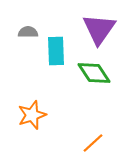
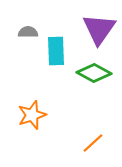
green diamond: rotated 28 degrees counterclockwise
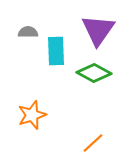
purple triangle: moved 1 px left, 1 px down
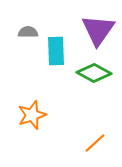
orange line: moved 2 px right
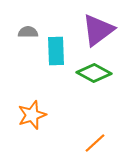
purple triangle: rotated 18 degrees clockwise
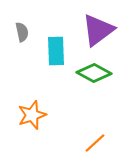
gray semicircle: moved 6 px left; rotated 78 degrees clockwise
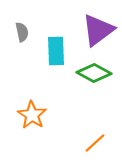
orange star: rotated 20 degrees counterclockwise
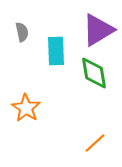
purple triangle: rotated 6 degrees clockwise
green diamond: rotated 52 degrees clockwise
orange star: moved 6 px left, 7 px up
